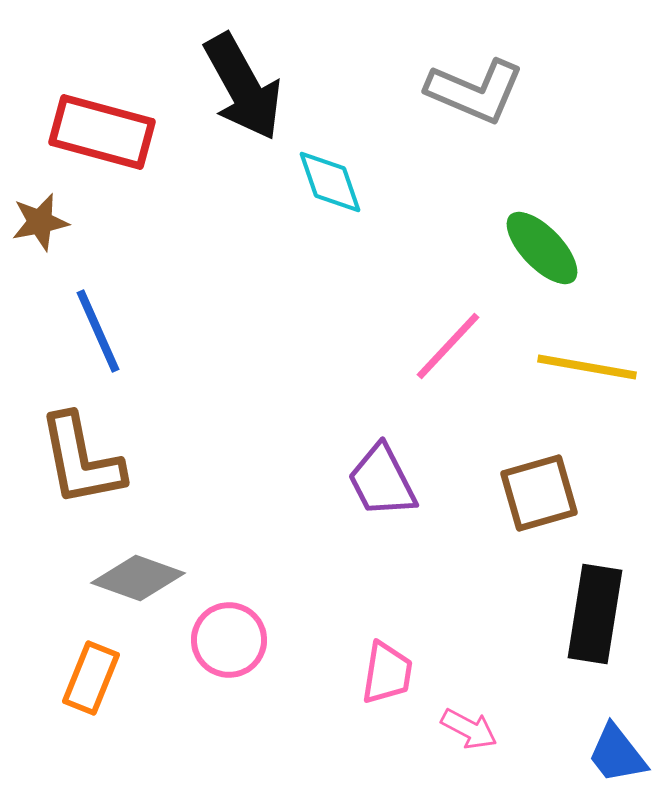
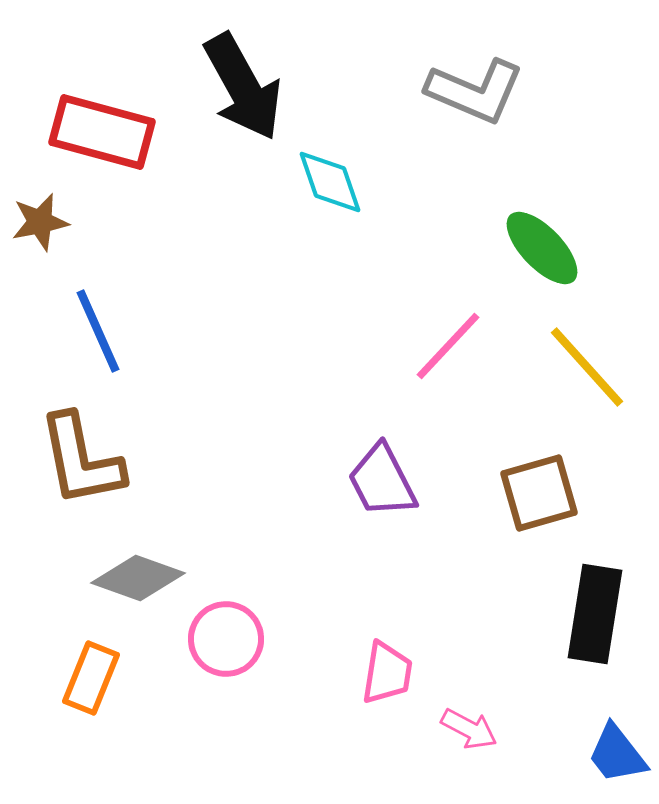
yellow line: rotated 38 degrees clockwise
pink circle: moved 3 px left, 1 px up
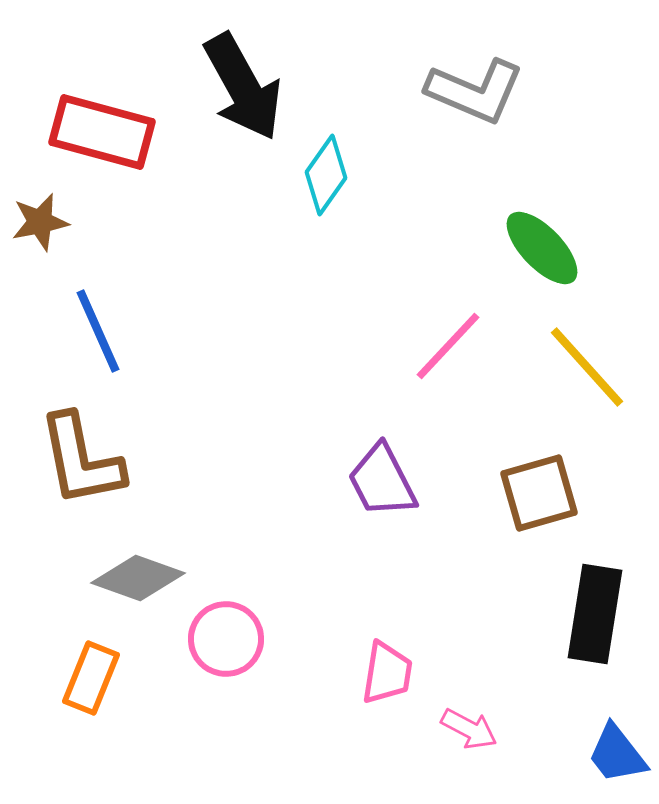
cyan diamond: moved 4 px left, 7 px up; rotated 54 degrees clockwise
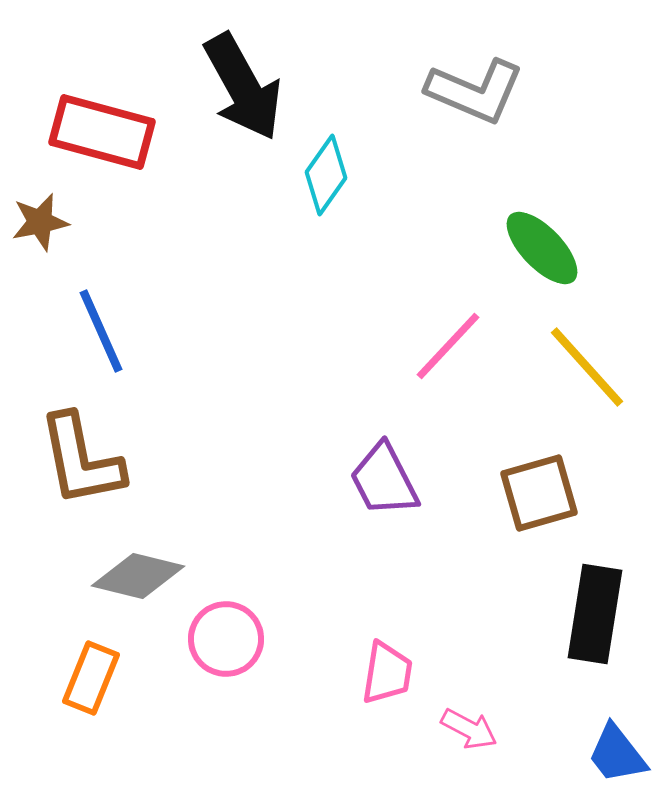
blue line: moved 3 px right
purple trapezoid: moved 2 px right, 1 px up
gray diamond: moved 2 px up; rotated 6 degrees counterclockwise
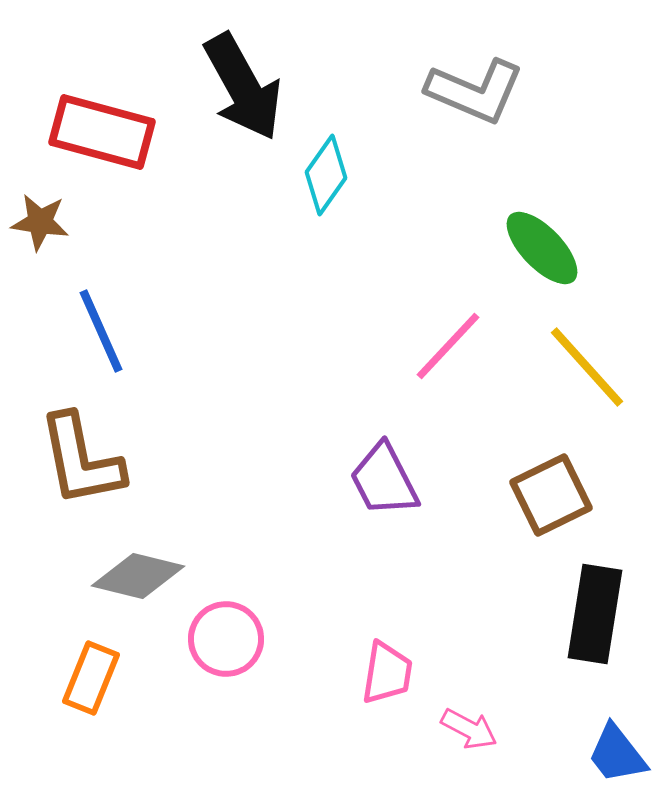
brown star: rotated 20 degrees clockwise
brown square: moved 12 px right, 2 px down; rotated 10 degrees counterclockwise
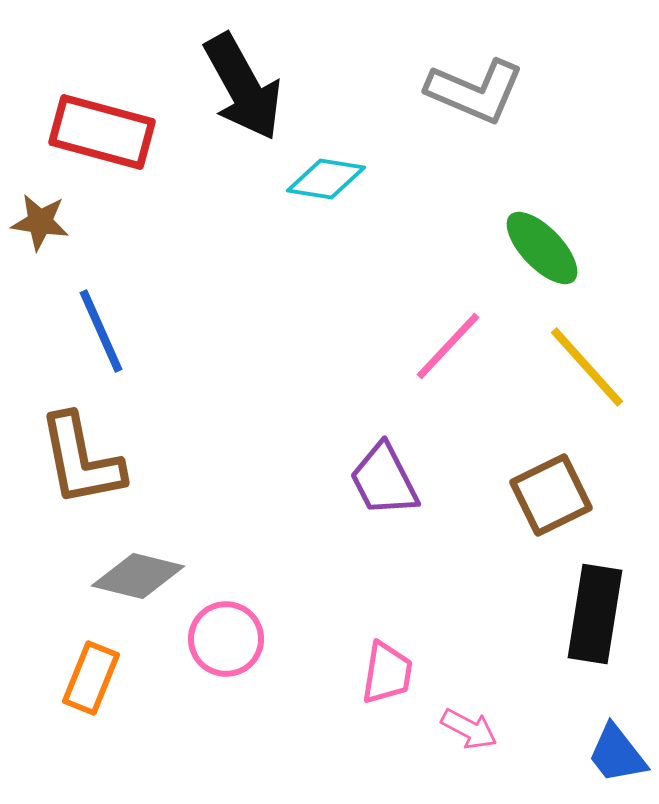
cyan diamond: moved 4 px down; rotated 64 degrees clockwise
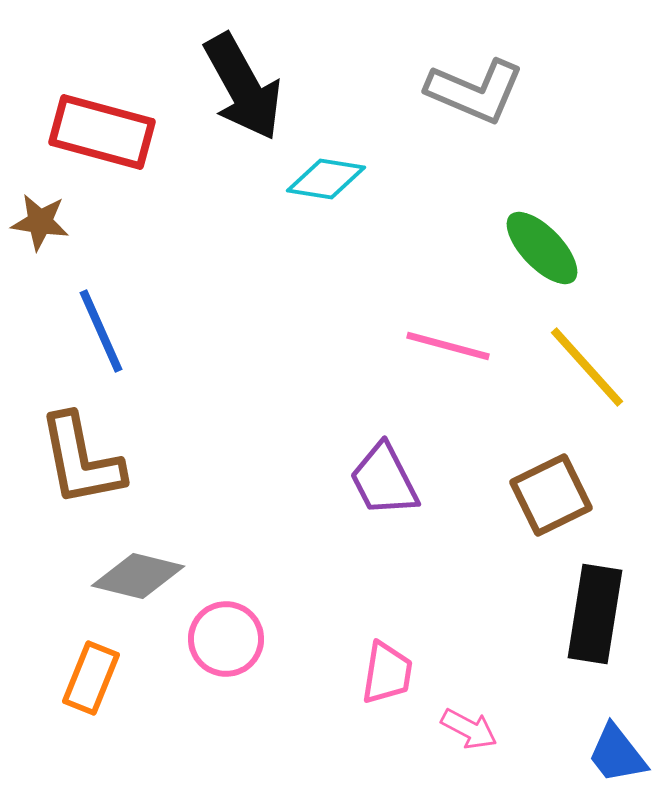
pink line: rotated 62 degrees clockwise
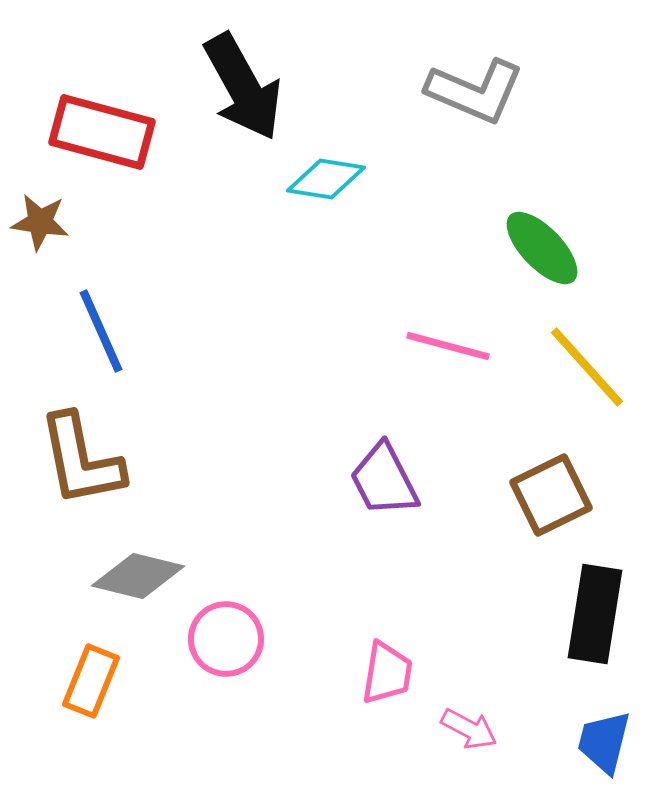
orange rectangle: moved 3 px down
blue trapezoid: moved 13 px left, 12 px up; rotated 52 degrees clockwise
